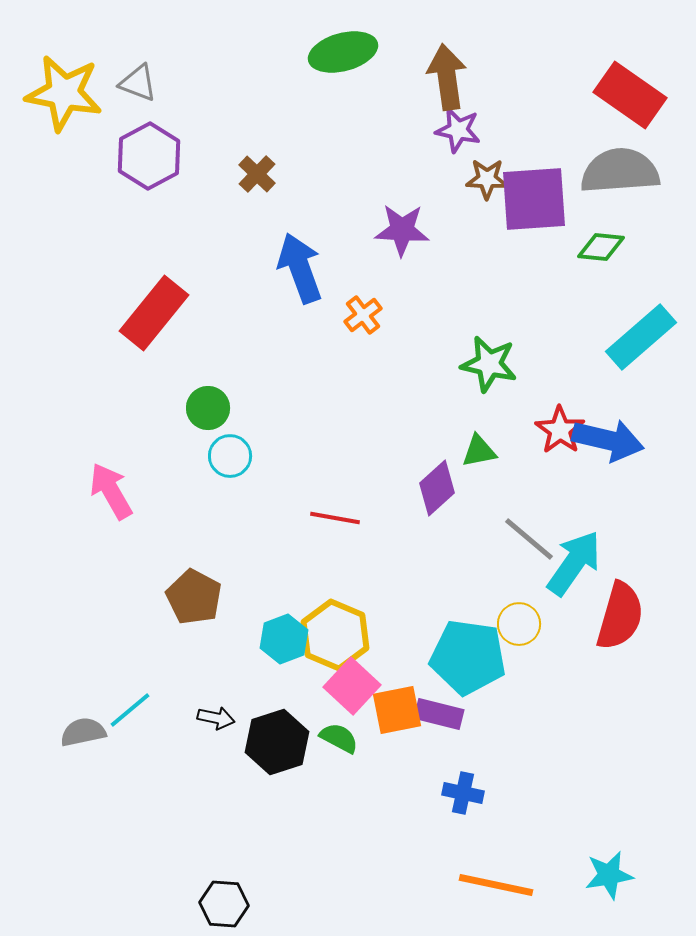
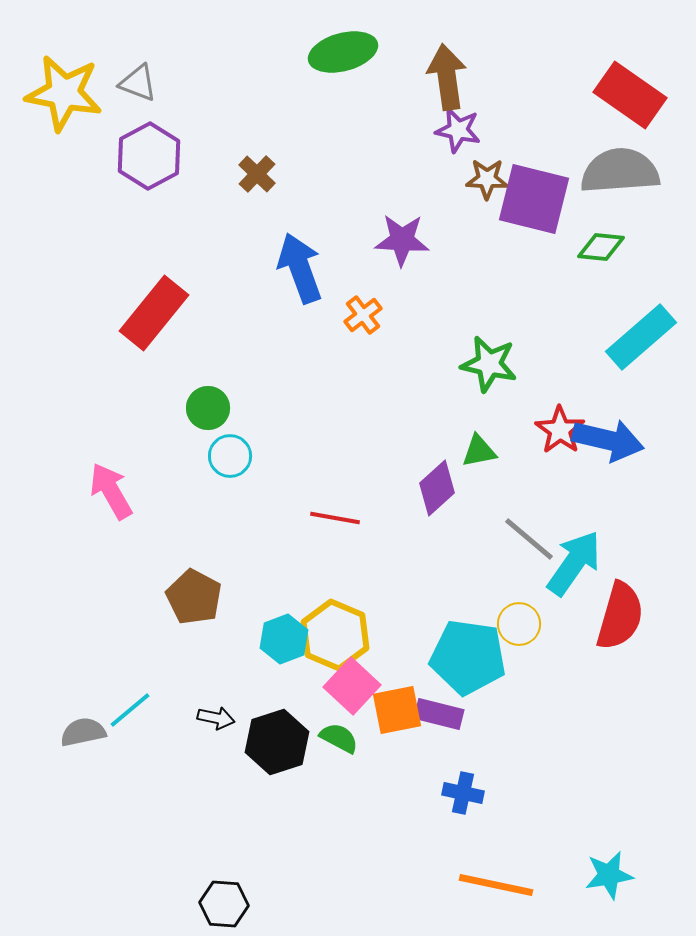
purple square at (534, 199): rotated 18 degrees clockwise
purple star at (402, 230): moved 10 px down
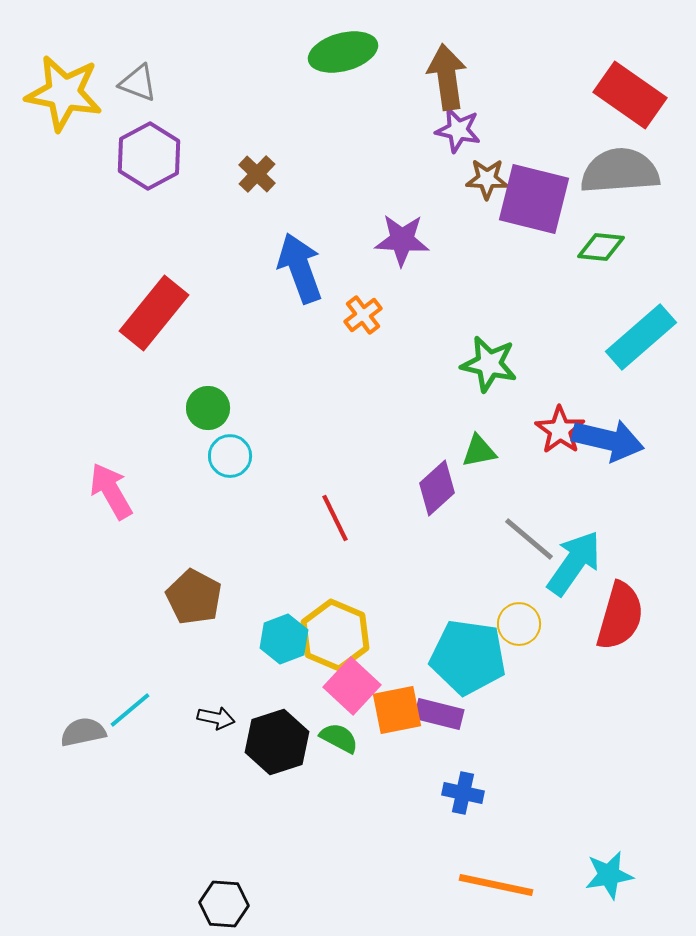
red line at (335, 518): rotated 54 degrees clockwise
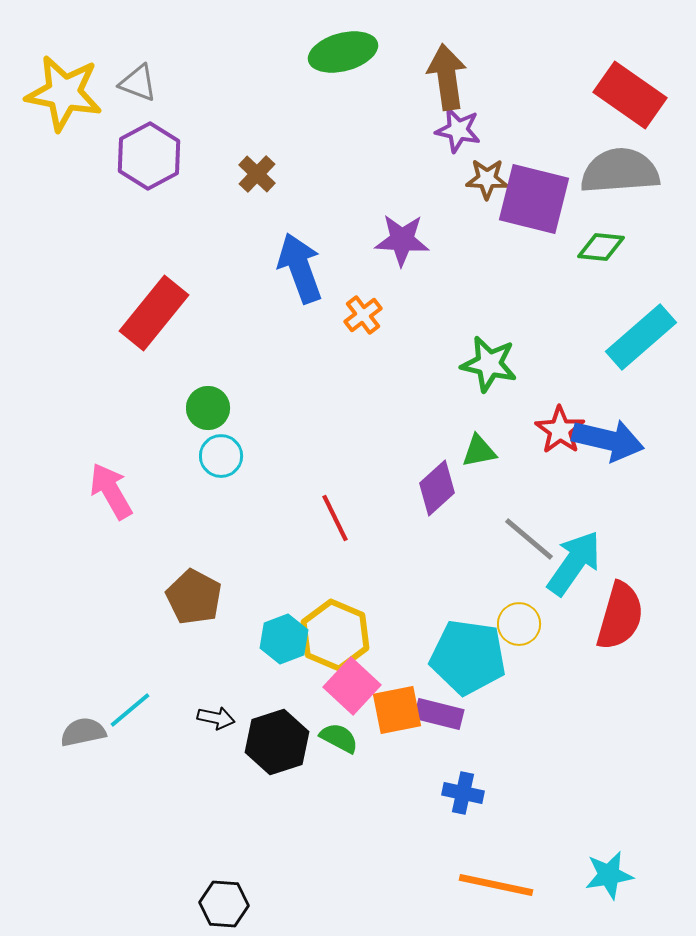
cyan circle at (230, 456): moved 9 px left
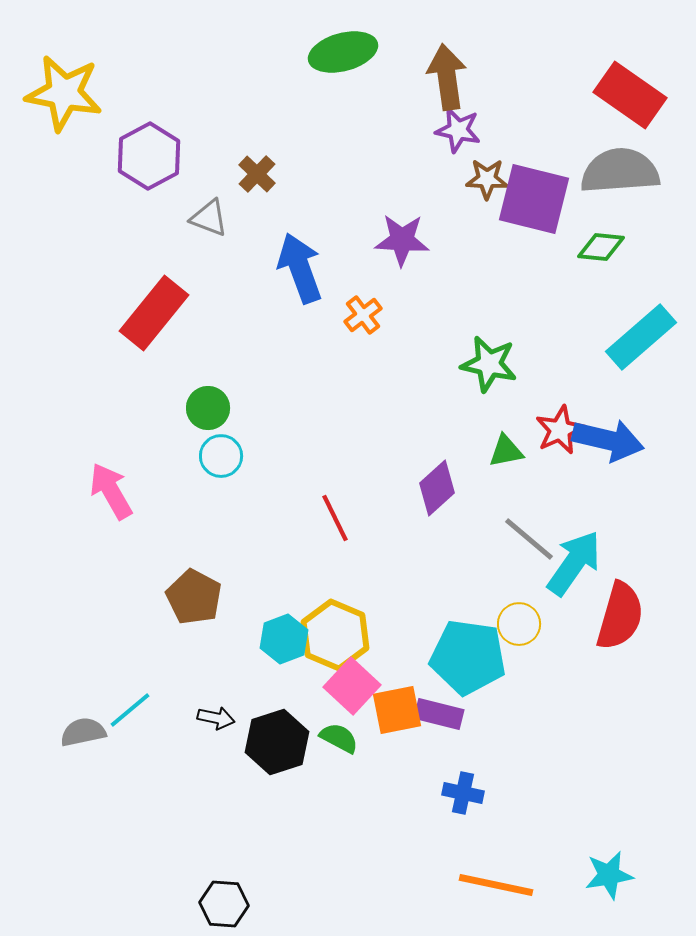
gray triangle at (138, 83): moved 71 px right, 135 px down
red star at (560, 430): rotated 12 degrees clockwise
green triangle at (479, 451): moved 27 px right
